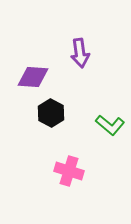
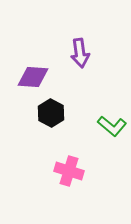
green L-shape: moved 2 px right, 1 px down
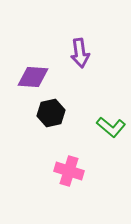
black hexagon: rotated 20 degrees clockwise
green L-shape: moved 1 px left, 1 px down
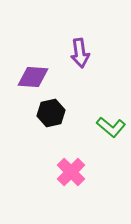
pink cross: moved 2 px right, 1 px down; rotated 28 degrees clockwise
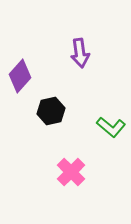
purple diamond: moved 13 px left, 1 px up; rotated 52 degrees counterclockwise
black hexagon: moved 2 px up
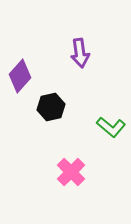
black hexagon: moved 4 px up
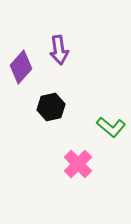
purple arrow: moved 21 px left, 3 px up
purple diamond: moved 1 px right, 9 px up
pink cross: moved 7 px right, 8 px up
